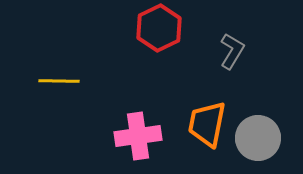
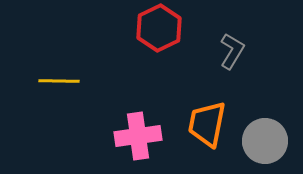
gray circle: moved 7 px right, 3 px down
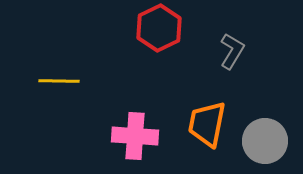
pink cross: moved 3 px left; rotated 12 degrees clockwise
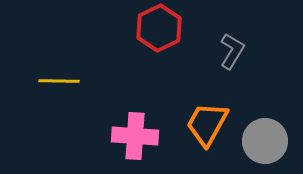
orange trapezoid: rotated 18 degrees clockwise
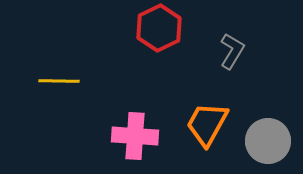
gray circle: moved 3 px right
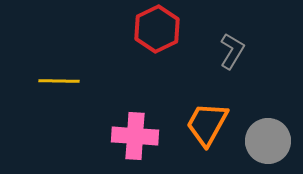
red hexagon: moved 2 px left, 1 px down
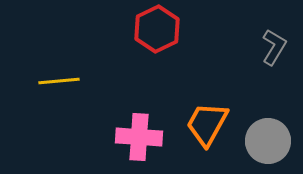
gray L-shape: moved 42 px right, 4 px up
yellow line: rotated 6 degrees counterclockwise
pink cross: moved 4 px right, 1 px down
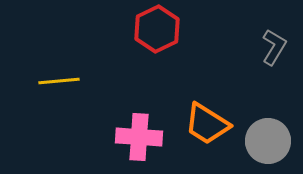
orange trapezoid: rotated 87 degrees counterclockwise
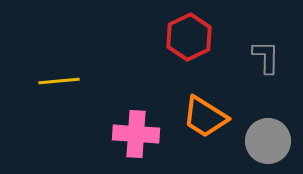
red hexagon: moved 32 px right, 8 px down
gray L-shape: moved 8 px left, 10 px down; rotated 30 degrees counterclockwise
orange trapezoid: moved 2 px left, 7 px up
pink cross: moved 3 px left, 3 px up
